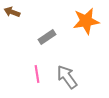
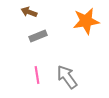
brown arrow: moved 17 px right
gray rectangle: moved 9 px left, 1 px up; rotated 12 degrees clockwise
pink line: moved 1 px down
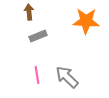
brown arrow: rotated 63 degrees clockwise
orange star: rotated 12 degrees clockwise
gray arrow: rotated 10 degrees counterclockwise
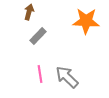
brown arrow: rotated 21 degrees clockwise
gray rectangle: rotated 24 degrees counterclockwise
pink line: moved 3 px right, 1 px up
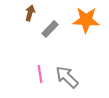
brown arrow: moved 1 px right, 1 px down
orange star: moved 1 px up
gray rectangle: moved 12 px right, 7 px up
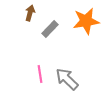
orange star: moved 1 px down; rotated 12 degrees counterclockwise
gray arrow: moved 2 px down
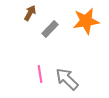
brown arrow: rotated 14 degrees clockwise
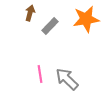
brown arrow: rotated 14 degrees counterclockwise
orange star: moved 2 px up
gray rectangle: moved 3 px up
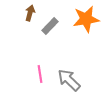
gray arrow: moved 2 px right, 1 px down
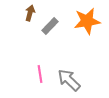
orange star: moved 1 px right, 2 px down
